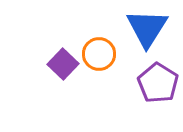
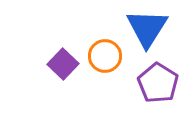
orange circle: moved 6 px right, 2 px down
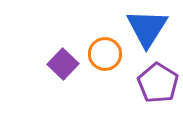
orange circle: moved 2 px up
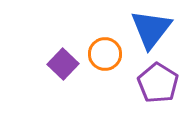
blue triangle: moved 4 px right, 1 px down; rotated 6 degrees clockwise
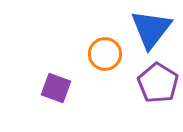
purple square: moved 7 px left, 24 px down; rotated 24 degrees counterclockwise
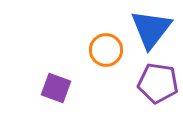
orange circle: moved 1 px right, 4 px up
purple pentagon: rotated 24 degrees counterclockwise
